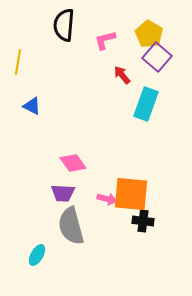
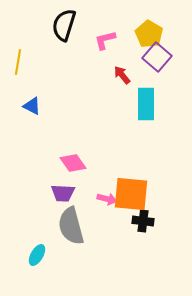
black semicircle: rotated 12 degrees clockwise
cyan rectangle: rotated 20 degrees counterclockwise
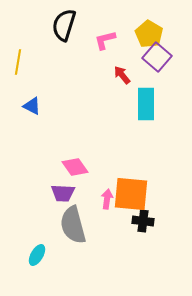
pink diamond: moved 2 px right, 4 px down
pink arrow: rotated 96 degrees counterclockwise
gray semicircle: moved 2 px right, 1 px up
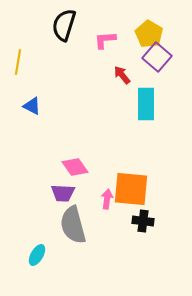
pink L-shape: rotated 10 degrees clockwise
orange square: moved 5 px up
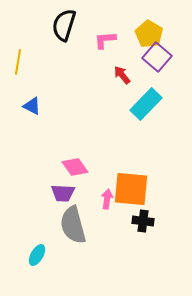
cyan rectangle: rotated 44 degrees clockwise
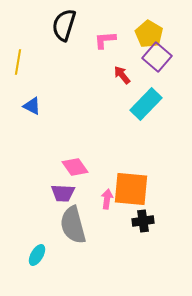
black cross: rotated 15 degrees counterclockwise
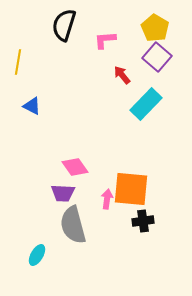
yellow pentagon: moved 6 px right, 6 px up
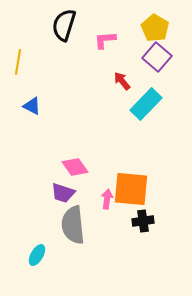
red arrow: moved 6 px down
purple trapezoid: rotated 15 degrees clockwise
gray semicircle: rotated 9 degrees clockwise
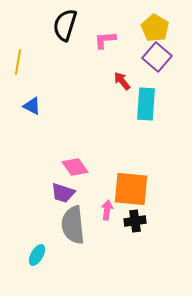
black semicircle: moved 1 px right
cyan rectangle: rotated 40 degrees counterclockwise
pink arrow: moved 11 px down
black cross: moved 8 px left
